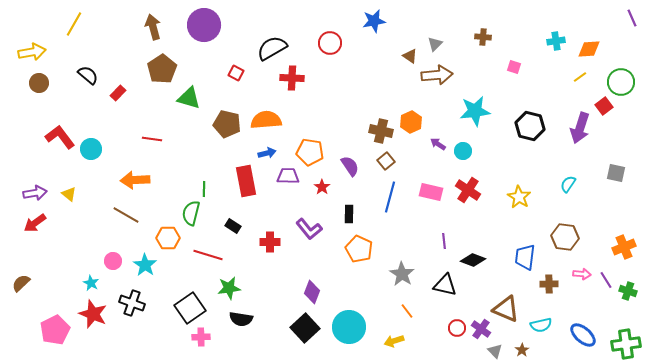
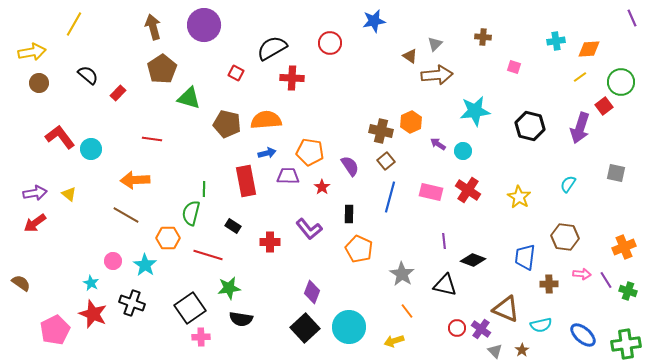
brown semicircle at (21, 283): rotated 78 degrees clockwise
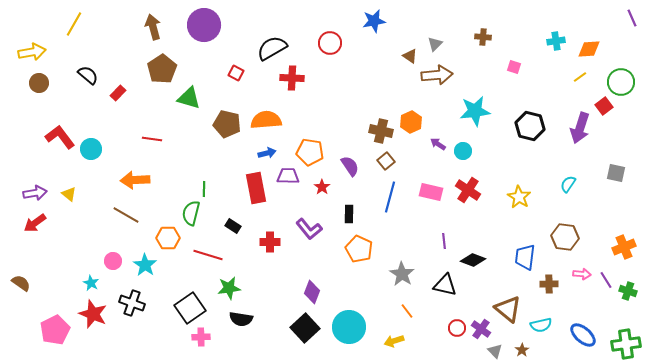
red rectangle at (246, 181): moved 10 px right, 7 px down
brown triangle at (506, 309): moved 2 px right; rotated 16 degrees clockwise
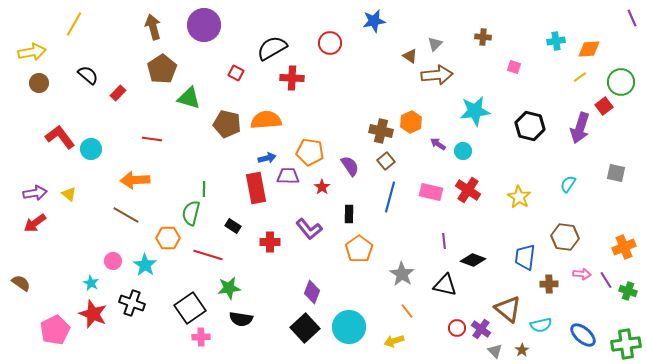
blue arrow at (267, 153): moved 5 px down
orange pentagon at (359, 249): rotated 12 degrees clockwise
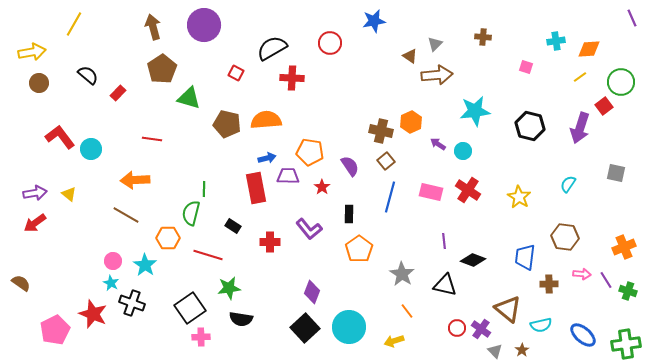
pink square at (514, 67): moved 12 px right
cyan star at (91, 283): moved 20 px right
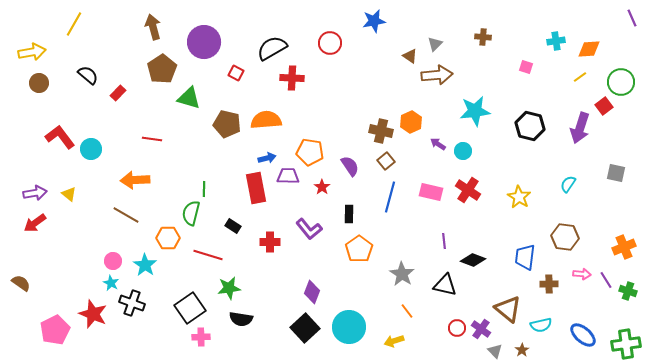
purple circle at (204, 25): moved 17 px down
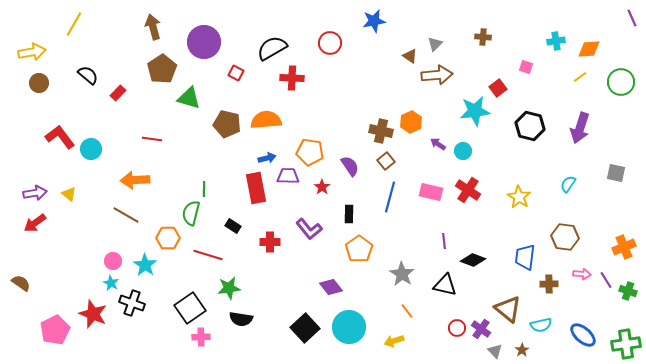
red square at (604, 106): moved 106 px left, 18 px up
purple diamond at (312, 292): moved 19 px right, 5 px up; rotated 60 degrees counterclockwise
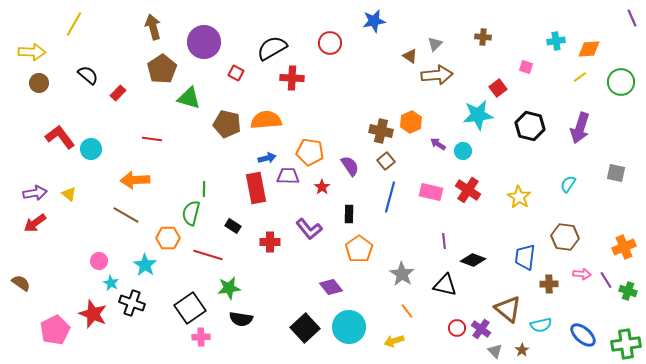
yellow arrow at (32, 52): rotated 12 degrees clockwise
cyan star at (475, 111): moved 3 px right, 4 px down
pink circle at (113, 261): moved 14 px left
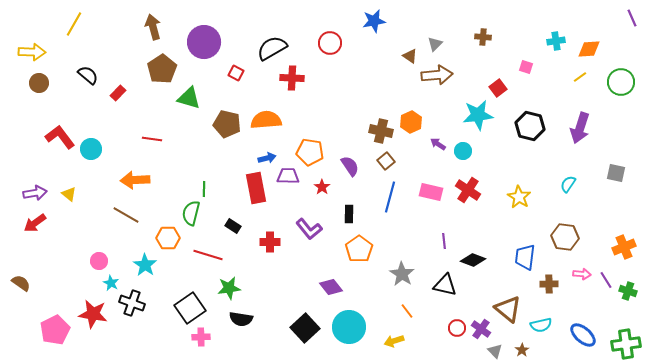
red star at (93, 314): rotated 12 degrees counterclockwise
